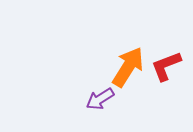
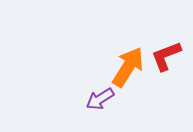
red L-shape: moved 10 px up
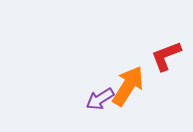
orange arrow: moved 19 px down
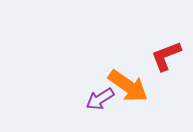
orange arrow: rotated 93 degrees clockwise
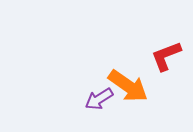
purple arrow: moved 1 px left
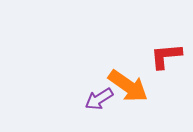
red L-shape: rotated 16 degrees clockwise
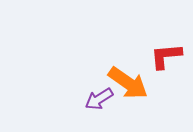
orange arrow: moved 3 px up
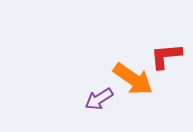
orange arrow: moved 5 px right, 4 px up
